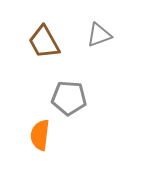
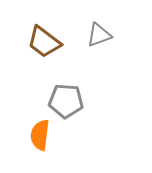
brown trapezoid: rotated 24 degrees counterclockwise
gray pentagon: moved 3 px left, 3 px down
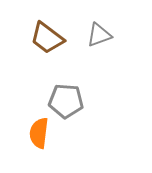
brown trapezoid: moved 3 px right, 4 px up
orange semicircle: moved 1 px left, 2 px up
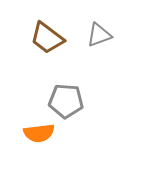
orange semicircle: rotated 104 degrees counterclockwise
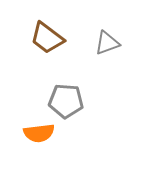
gray triangle: moved 8 px right, 8 px down
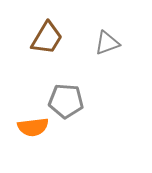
brown trapezoid: rotated 96 degrees counterclockwise
orange semicircle: moved 6 px left, 6 px up
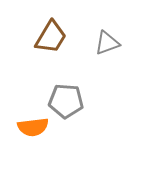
brown trapezoid: moved 4 px right, 1 px up
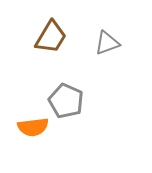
gray pentagon: rotated 20 degrees clockwise
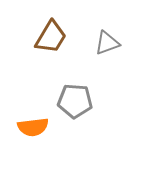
gray pentagon: moved 9 px right; rotated 20 degrees counterclockwise
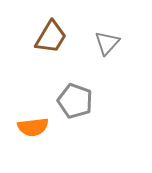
gray triangle: rotated 28 degrees counterclockwise
gray pentagon: rotated 16 degrees clockwise
